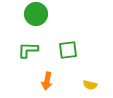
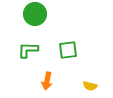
green circle: moved 1 px left
yellow semicircle: moved 1 px down
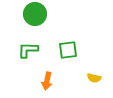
yellow semicircle: moved 4 px right, 8 px up
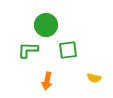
green circle: moved 11 px right, 11 px down
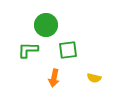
orange arrow: moved 7 px right, 3 px up
